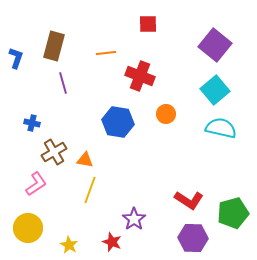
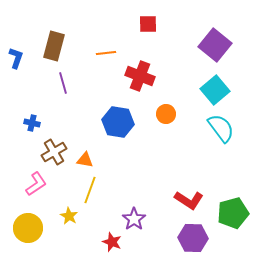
cyan semicircle: rotated 40 degrees clockwise
yellow star: moved 29 px up
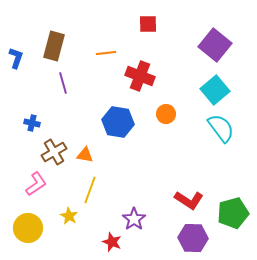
orange triangle: moved 5 px up
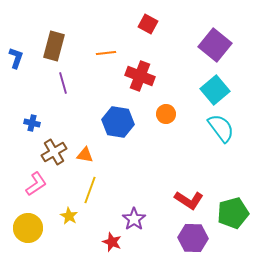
red square: rotated 30 degrees clockwise
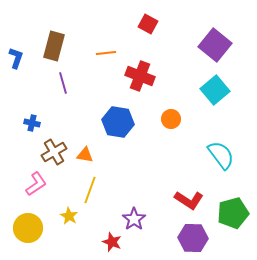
orange circle: moved 5 px right, 5 px down
cyan semicircle: moved 27 px down
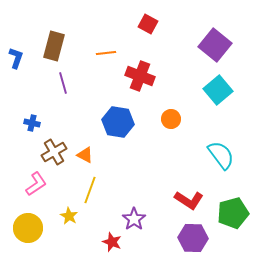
cyan square: moved 3 px right
orange triangle: rotated 18 degrees clockwise
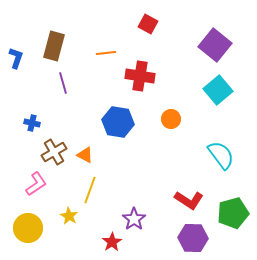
red cross: rotated 12 degrees counterclockwise
red star: rotated 18 degrees clockwise
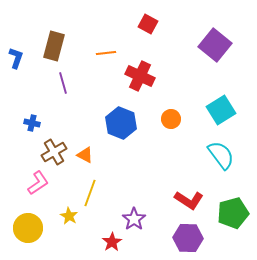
red cross: rotated 16 degrees clockwise
cyan square: moved 3 px right, 20 px down; rotated 8 degrees clockwise
blue hexagon: moved 3 px right, 1 px down; rotated 12 degrees clockwise
pink L-shape: moved 2 px right, 1 px up
yellow line: moved 3 px down
purple hexagon: moved 5 px left
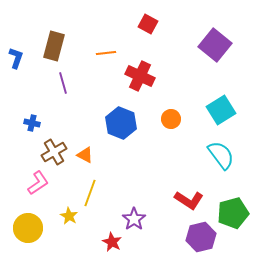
purple hexagon: moved 13 px right, 1 px up; rotated 16 degrees counterclockwise
red star: rotated 12 degrees counterclockwise
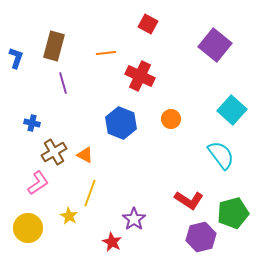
cyan square: moved 11 px right; rotated 16 degrees counterclockwise
